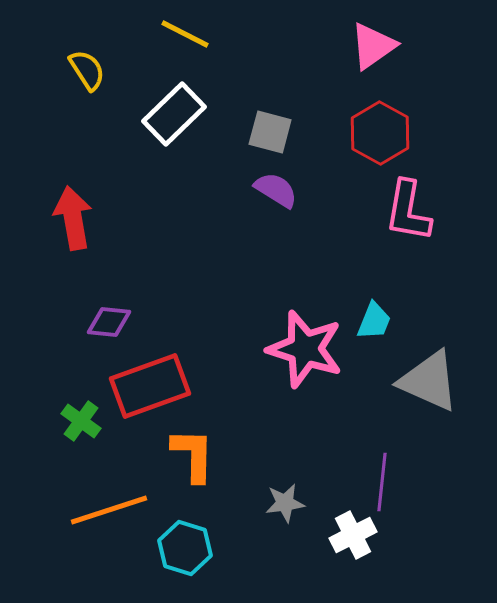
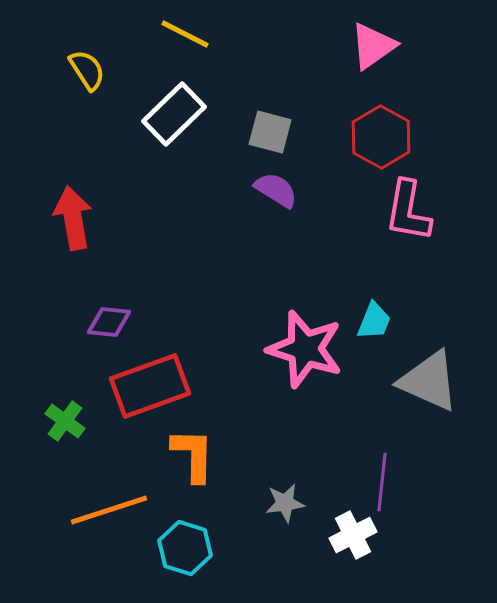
red hexagon: moved 1 px right, 4 px down
green cross: moved 16 px left
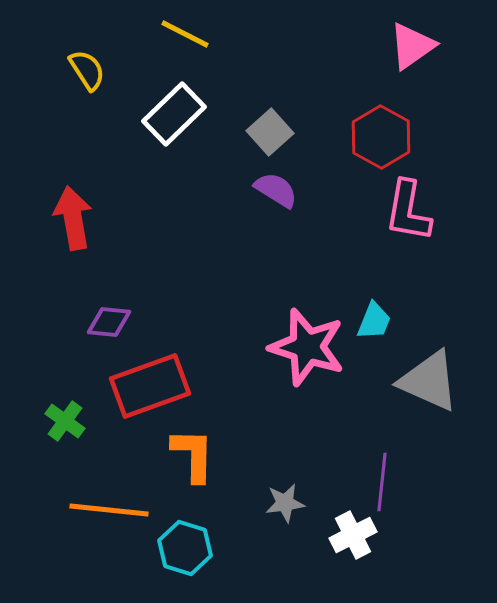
pink triangle: moved 39 px right
gray square: rotated 33 degrees clockwise
pink star: moved 2 px right, 2 px up
orange line: rotated 24 degrees clockwise
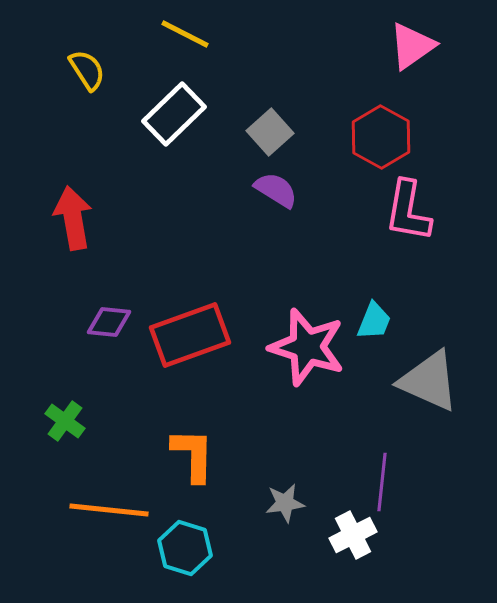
red rectangle: moved 40 px right, 51 px up
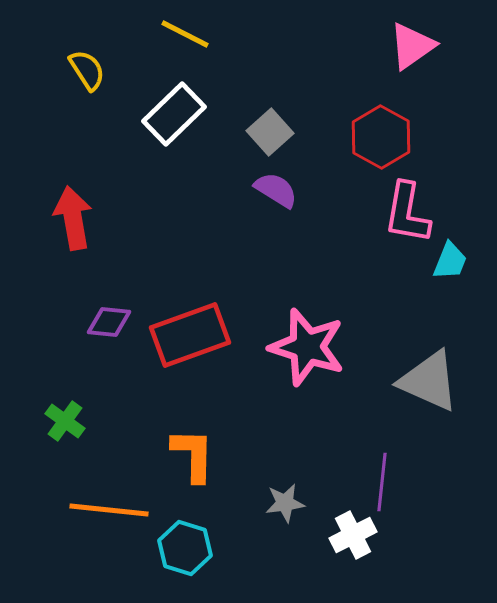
pink L-shape: moved 1 px left, 2 px down
cyan trapezoid: moved 76 px right, 60 px up
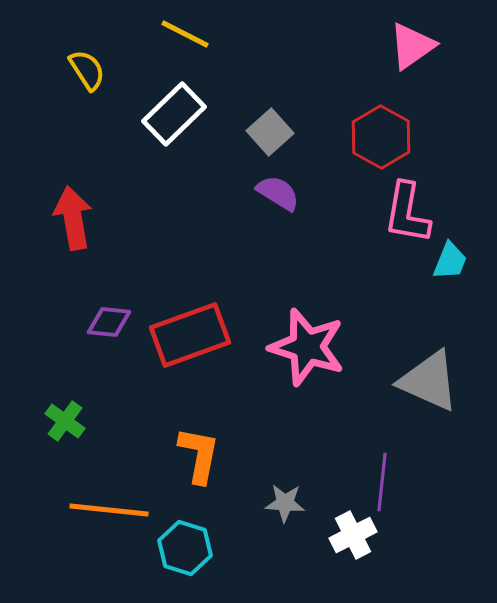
purple semicircle: moved 2 px right, 3 px down
orange L-shape: moved 6 px right; rotated 10 degrees clockwise
gray star: rotated 12 degrees clockwise
